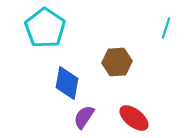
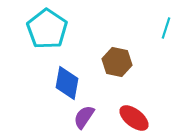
cyan pentagon: moved 2 px right, 1 px down
brown hexagon: rotated 16 degrees clockwise
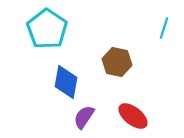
cyan line: moved 2 px left
blue diamond: moved 1 px left, 1 px up
red ellipse: moved 1 px left, 2 px up
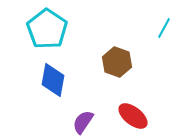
cyan line: rotated 10 degrees clockwise
brown hexagon: rotated 8 degrees clockwise
blue diamond: moved 13 px left, 2 px up
purple semicircle: moved 1 px left, 5 px down
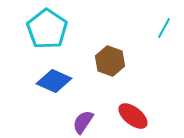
brown hexagon: moved 7 px left, 1 px up
blue diamond: moved 1 px right, 1 px down; rotated 76 degrees counterclockwise
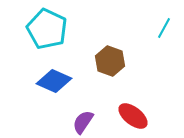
cyan pentagon: rotated 9 degrees counterclockwise
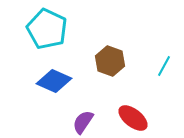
cyan line: moved 38 px down
red ellipse: moved 2 px down
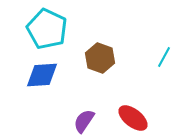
brown hexagon: moved 10 px left, 3 px up
cyan line: moved 9 px up
blue diamond: moved 12 px left, 6 px up; rotated 28 degrees counterclockwise
purple semicircle: moved 1 px right, 1 px up
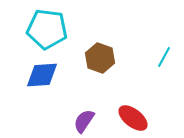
cyan pentagon: rotated 18 degrees counterclockwise
